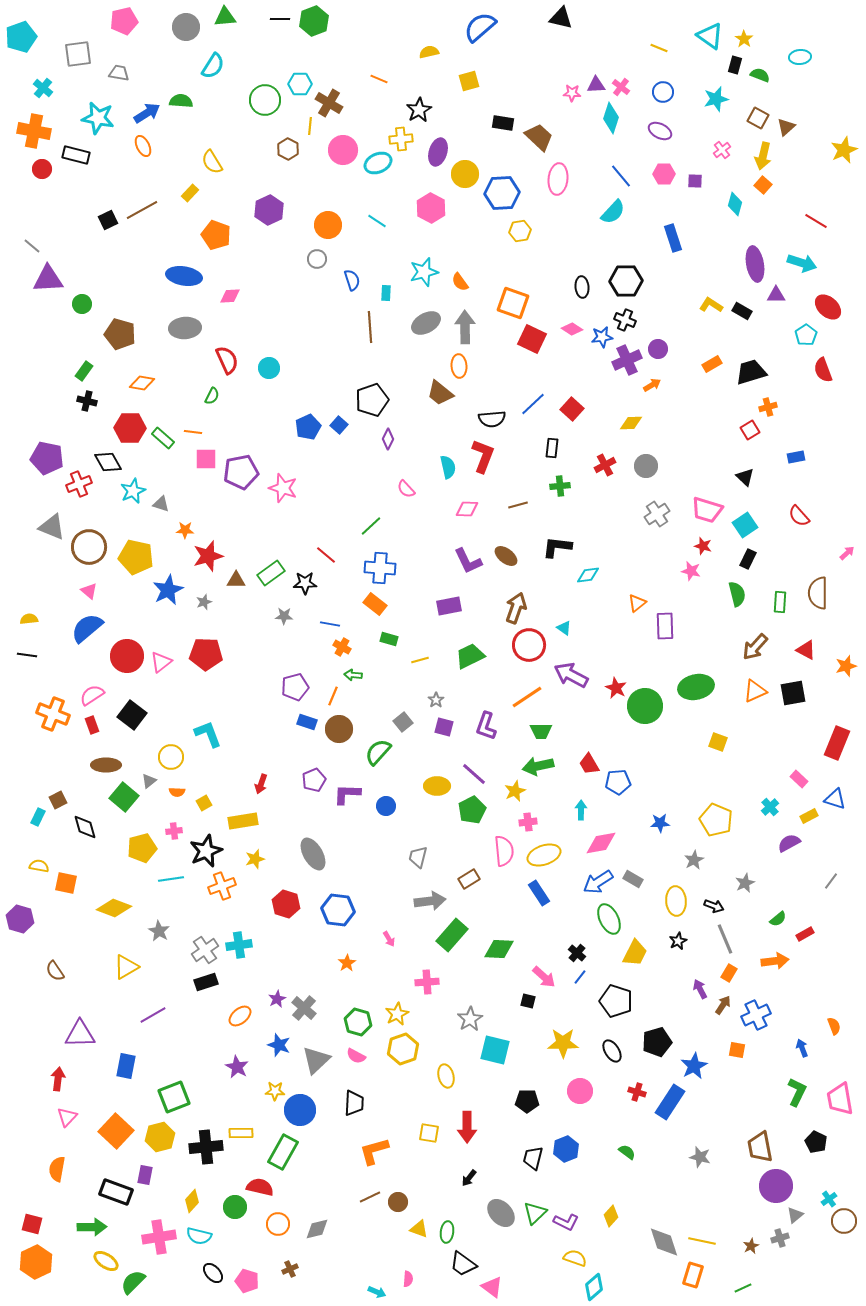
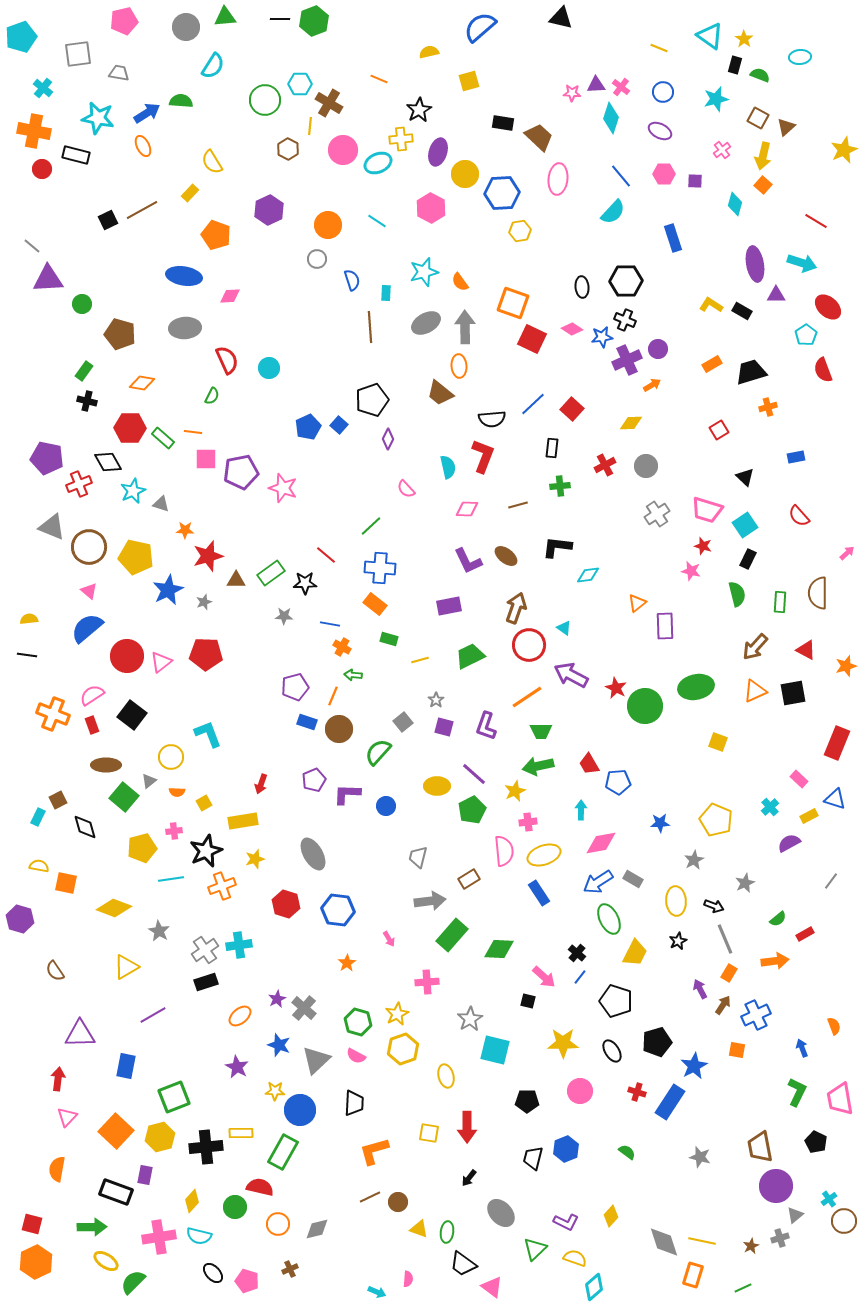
red square at (750, 430): moved 31 px left
green triangle at (535, 1213): moved 36 px down
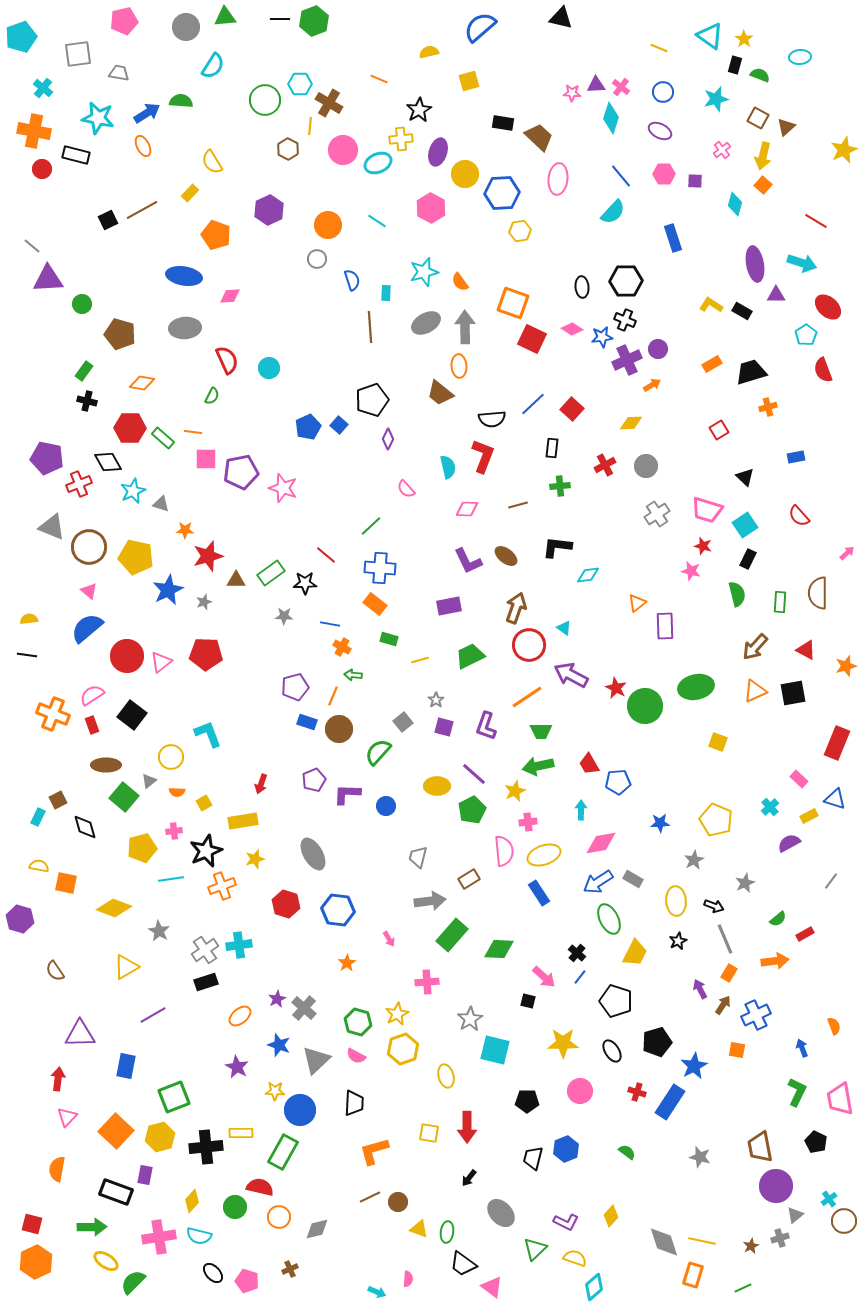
orange circle at (278, 1224): moved 1 px right, 7 px up
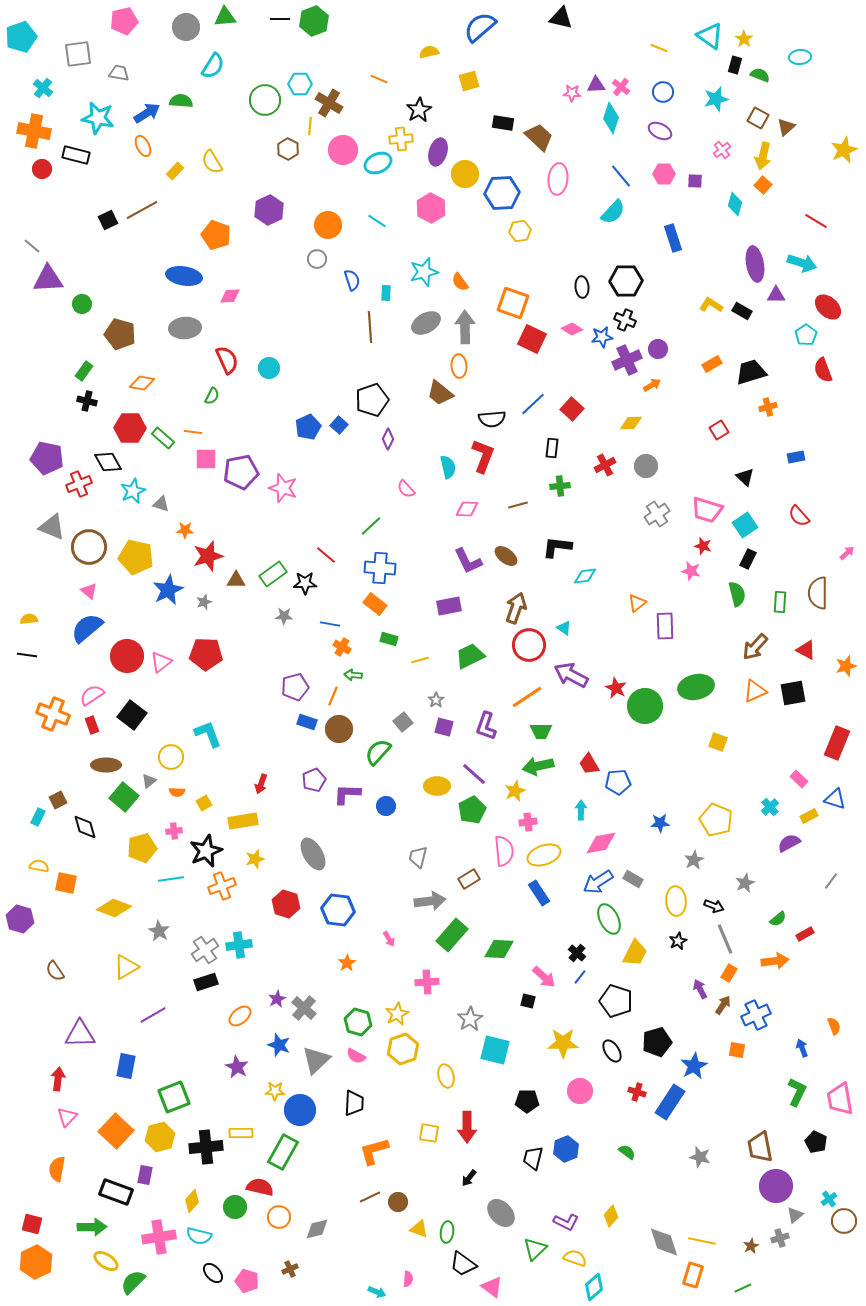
yellow rectangle at (190, 193): moved 15 px left, 22 px up
green rectangle at (271, 573): moved 2 px right, 1 px down
cyan diamond at (588, 575): moved 3 px left, 1 px down
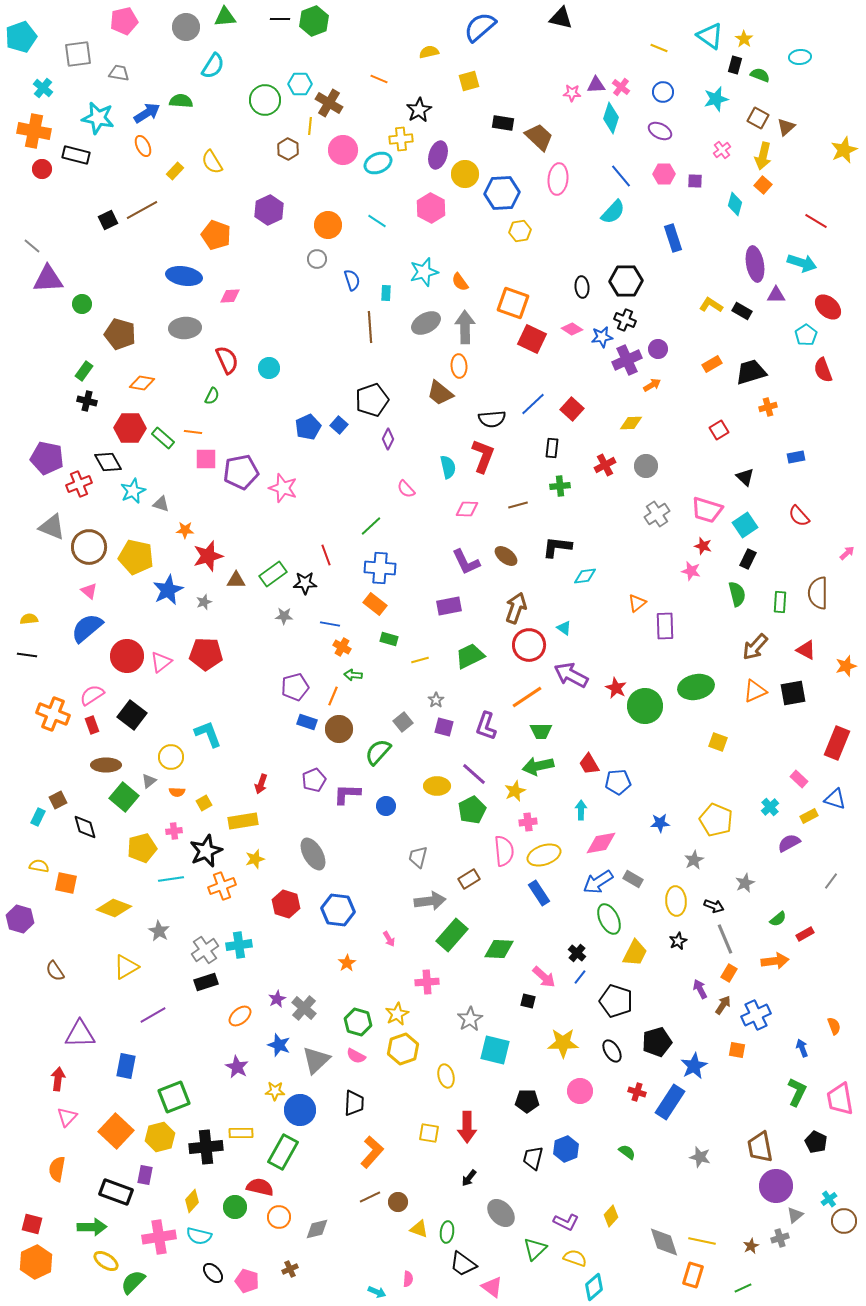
purple ellipse at (438, 152): moved 3 px down
red line at (326, 555): rotated 30 degrees clockwise
purple L-shape at (468, 561): moved 2 px left, 1 px down
orange L-shape at (374, 1151): moved 2 px left, 1 px down; rotated 148 degrees clockwise
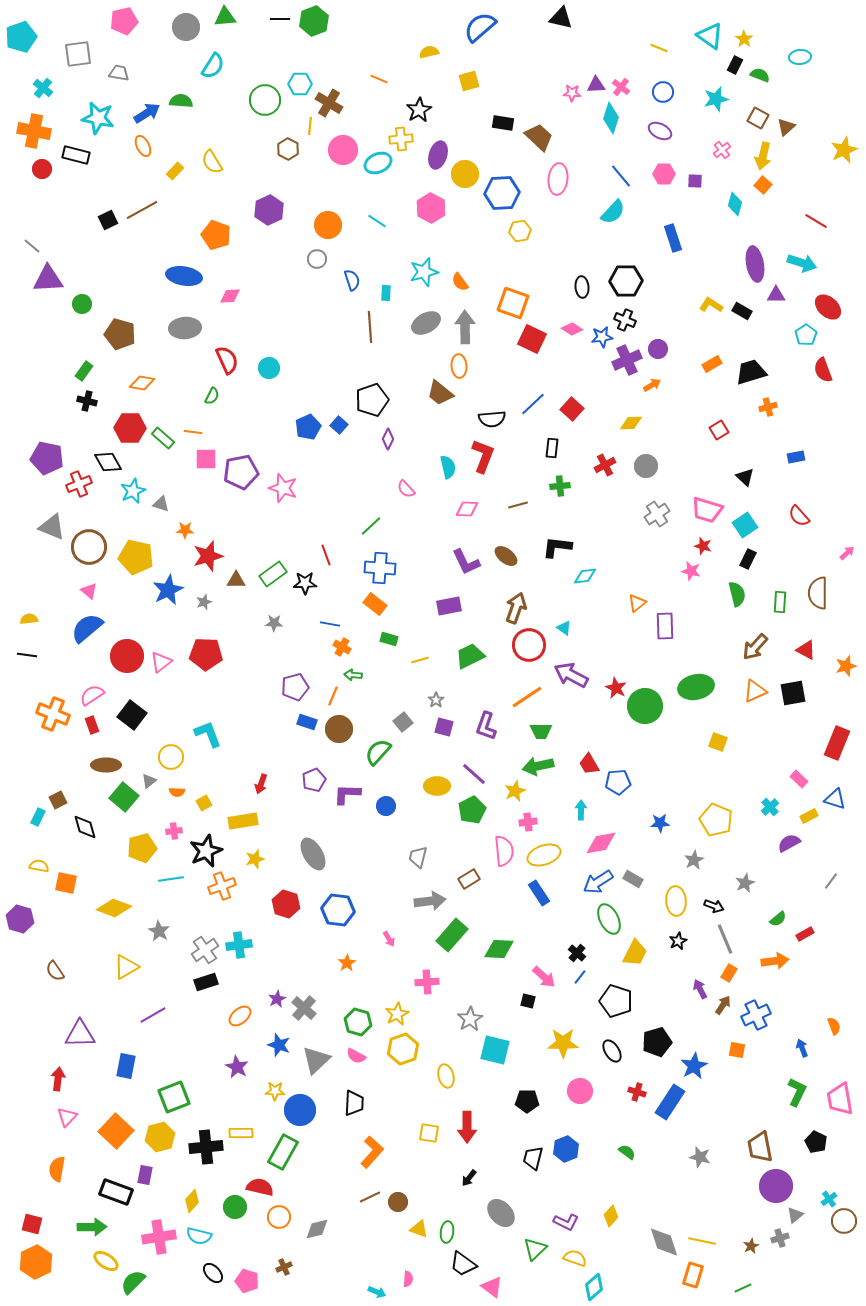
black rectangle at (735, 65): rotated 12 degrees clockwise
gray star at (284, 616): moved 10 px left, 7 px down
brown cross at (290, 1269): moved 6 px left, 2 px up
